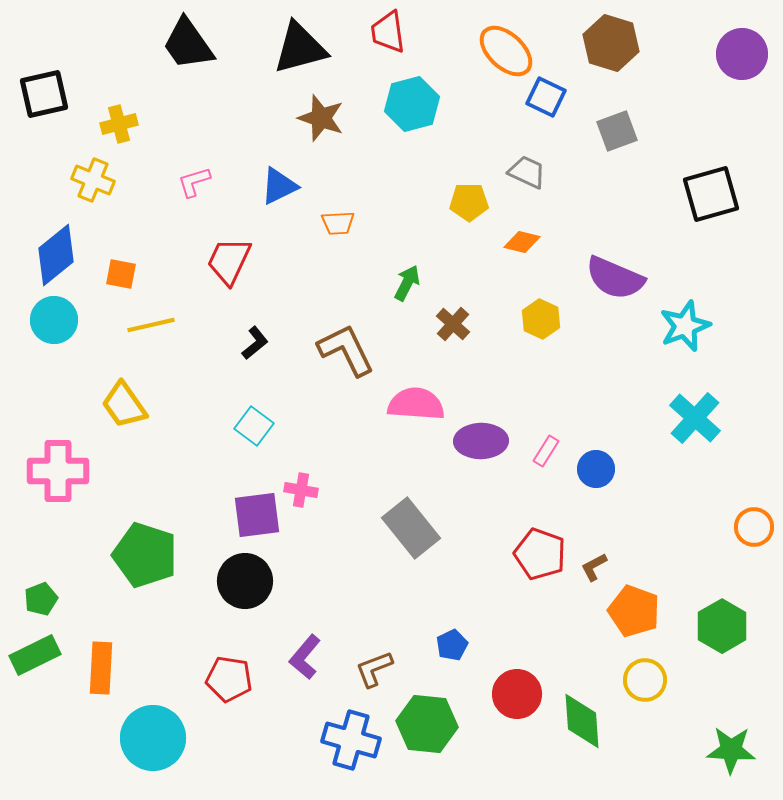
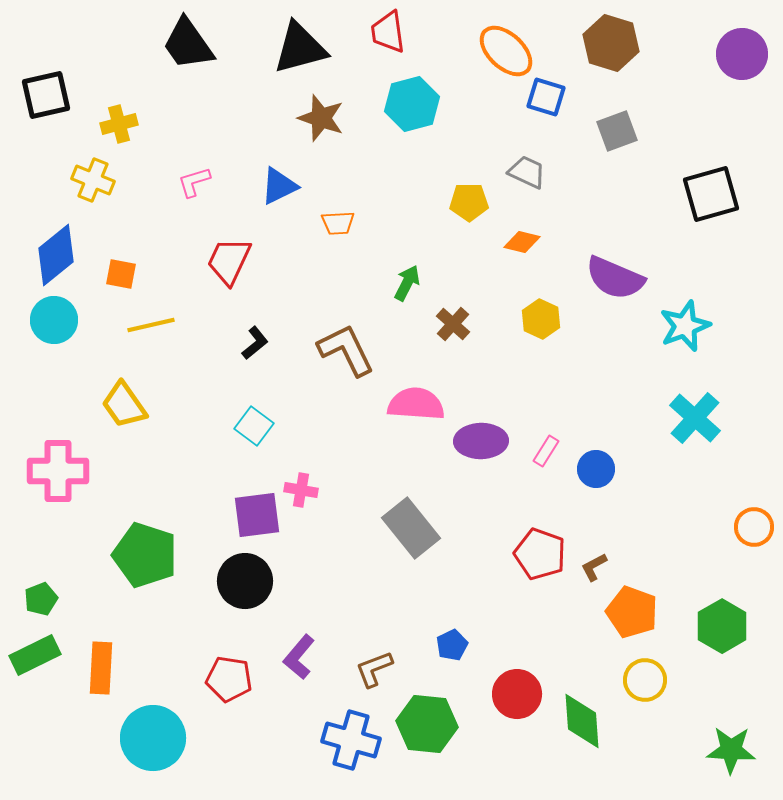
black square at (44, 94): moved 2 px right, 1 px down
blue square at (546, 97): rotated 9 degrees counterclockwise
orange pentagon at (634, 611): moved 2 px left, 1 px down
purple L-shape at (305, 657): moved 6 px left
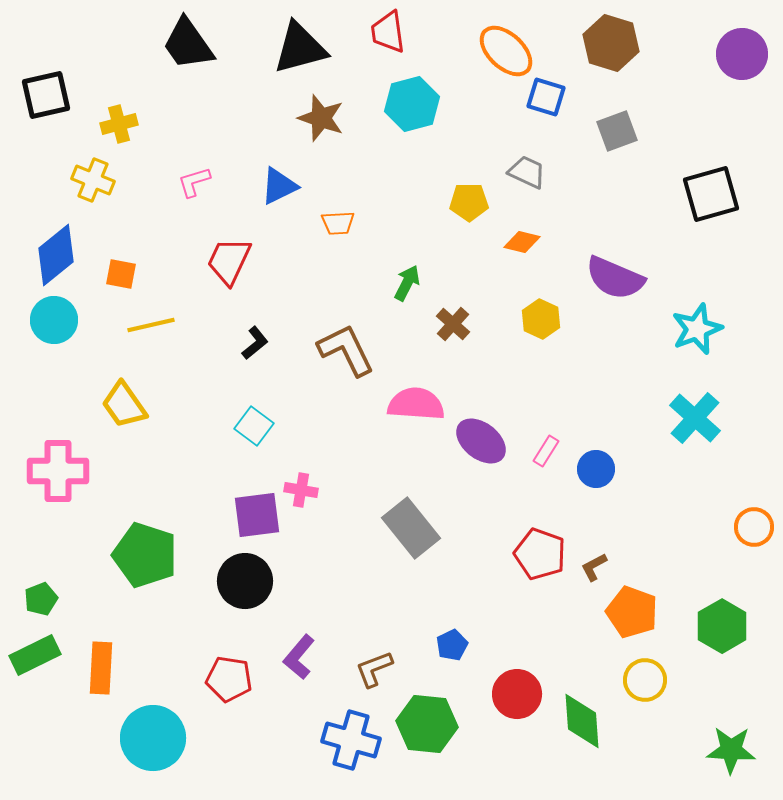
cyan star at (685, 326): moved 12 px right, 3 px down
purple ellipse at (481, 441): rotated 39 degrees clockwise
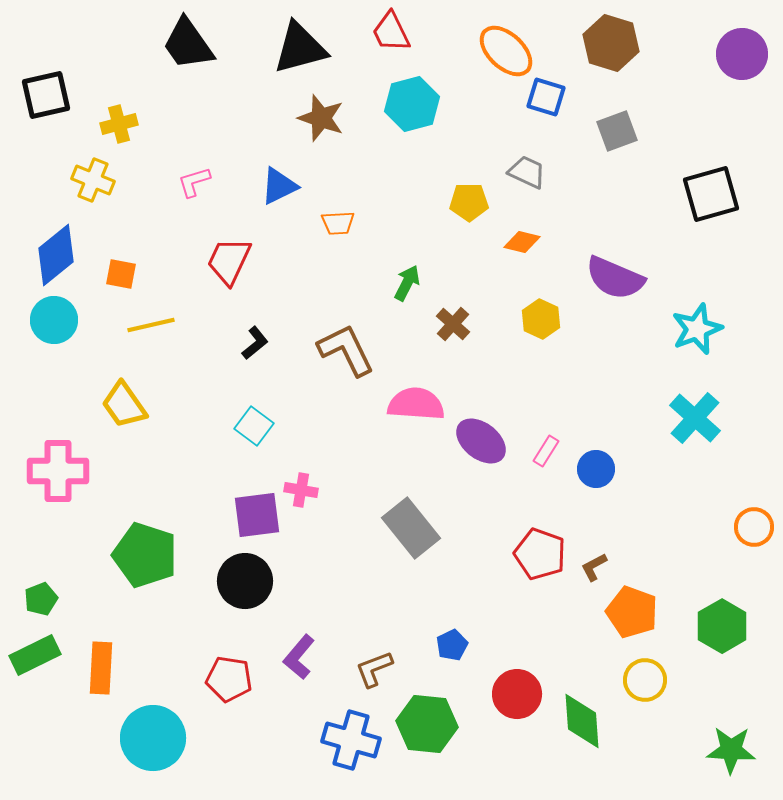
red trapezoid at (388, 32): moved 3 px right; rotated 18 degrees counterclockwise
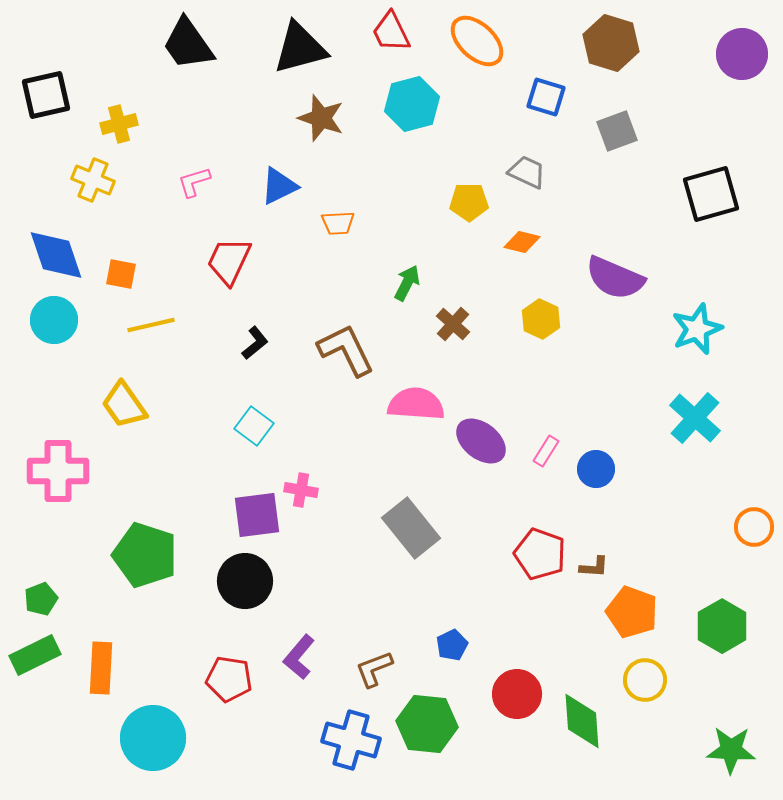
orange ellipse at (506, 51): moved 29 px left, 10 px up
blue diamond at (56, 255): rotated 70 degrees counterclockwise
brown L-shape at (594, 567): rotated 148 degrees counterclockwise
